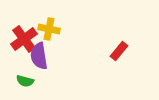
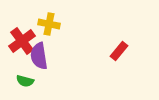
yellow cross: moved 5 px up
red cross: moved 2 px left, 2 px down
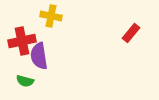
yellow cross: moved 2 px right, 8 px up
red cross: rotated 24 degrees clockwise
red rectangle: moved 12 px right, 18 px up
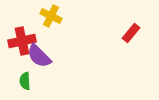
yellow cross: rotated 15 degrees clockwise
purple semicircle: rotated 36 degrees counterclockwise
green semicircle: rotated 72 degrees clockwise
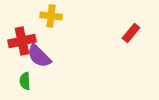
yellow cross: rotated 20 degrees counterclockwise
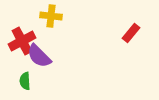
red cross: rotated 16 degrees counterclockwise
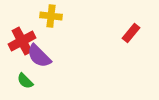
green semicircle: rotated 42 degrees counterclockwise
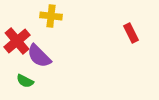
red rectangle: rotated 66 degrees counterclockwise
red cross: moved 5 px left; rotated 12 degrees counterclockwise
green semicircle: rotated 18 degrees counterclockwise
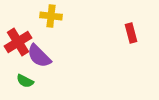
red rectangle: rotated 12 degrees clockwise
red cross: moved 1 px right, 1 px down; rotated 8 degrees clockwise
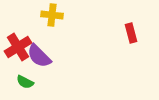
yellow cross: moved 1 px right, 1 px up
red cross: moved 5 px down
green semicircle: moved 1 px down
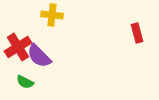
red rectangle: moved 6 px right
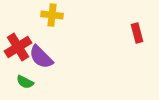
purple semicircle: moved 2 px right, 1 px down
